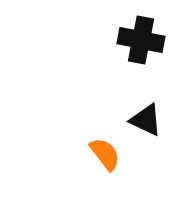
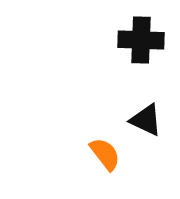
black cross: rotated 9 degrees counterclockwise
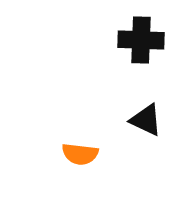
orange semicircle: moved 25 px left; rotated 135 degrees clockwise
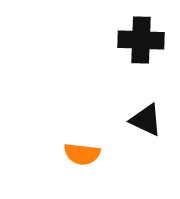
orange semicircle: moved 2 px right
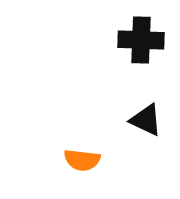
orange semicircle: moved 6 px down
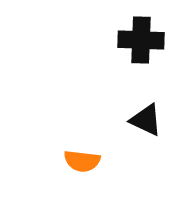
orange semicircle: moved 1 px down
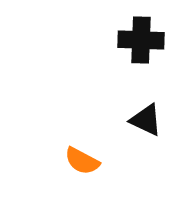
orange semicircle: rotated 21 degrees clockwise
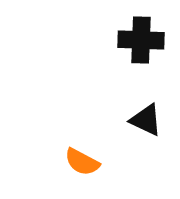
orange semicircle: moved 1 px down
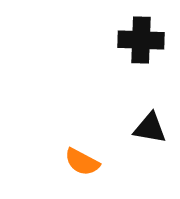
black triangle: moved 4 px right, 8 px down; rotated 15 degrees counterclockwise
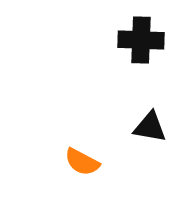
black triangle: moved 1 px up
